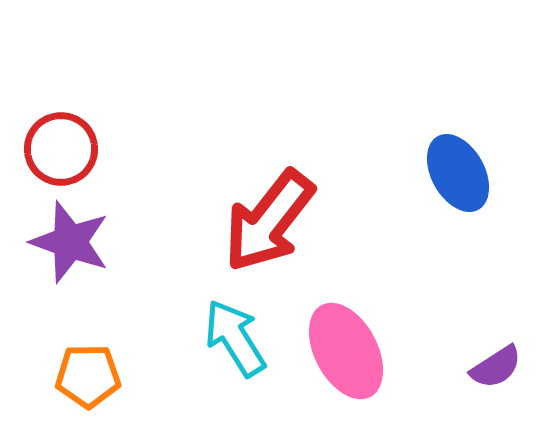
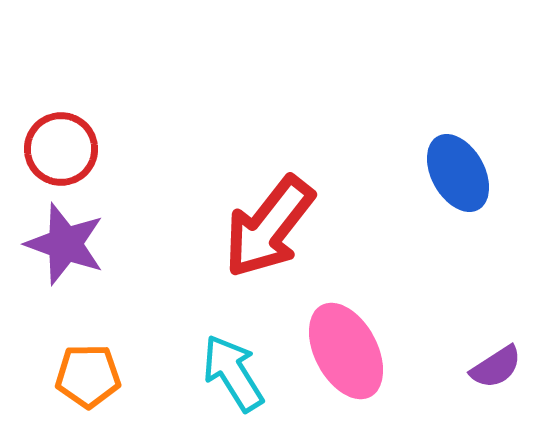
red arrow: moved 6 px down
purple star: moved 5 px left, 2 px down
cyan arrow: moved 2 px left, 35 px down
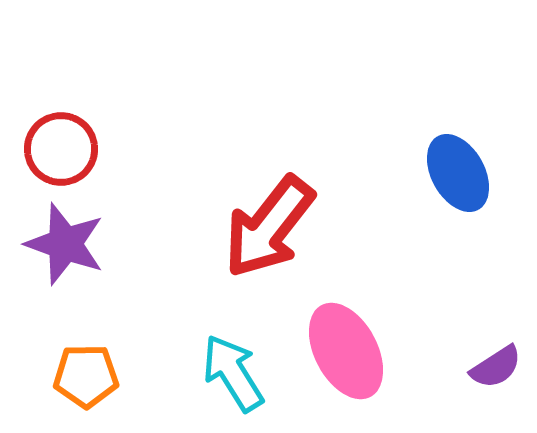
orange pentagon: moved 2 px left
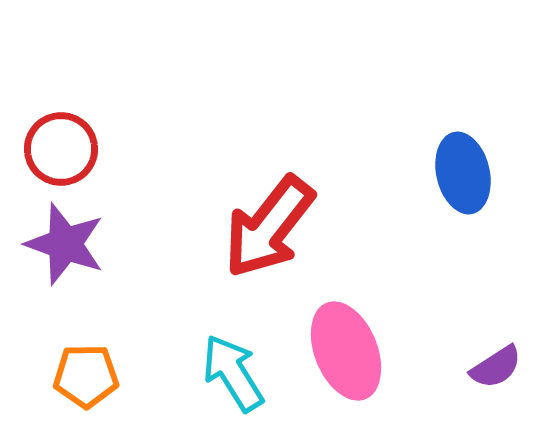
blue ellipse: moved 5 px right; rotated 16 degrees clockwise
pink ellipse: rotated 6 degrees clockwise
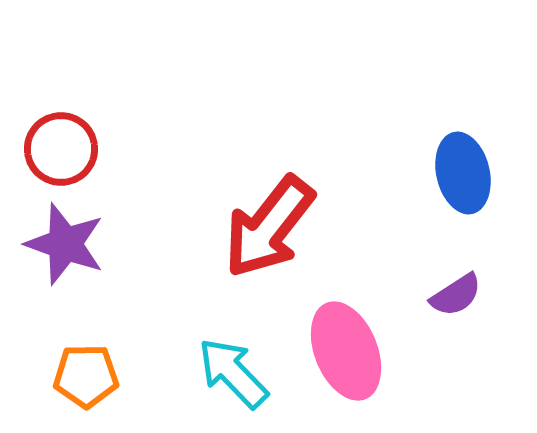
purple semicircle: moved 40 px left, 72 px up
cyan arrow: rotated 12 degrees counterclockwise
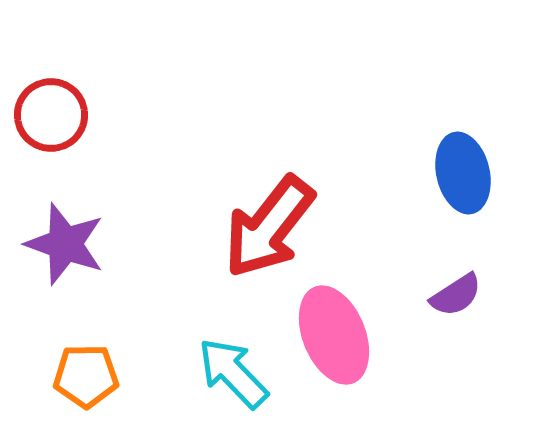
red circle: moved 10 px left, 34 px up
pink ellipse: moved 12 px left, 16 px up
